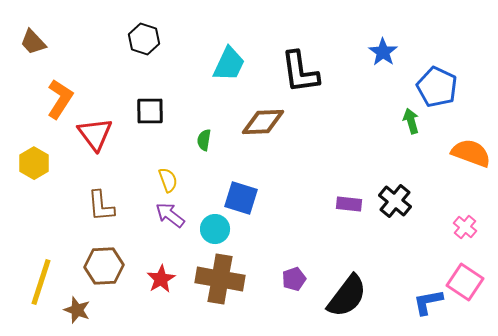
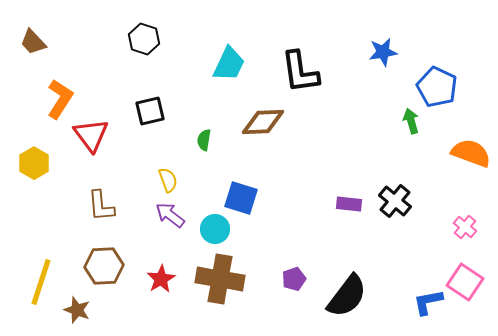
blue star: rotated 28 degrees clockwise
black square: rotated 12 degrees counterclockwise
red triangle: moved 4 px left, 1 px down
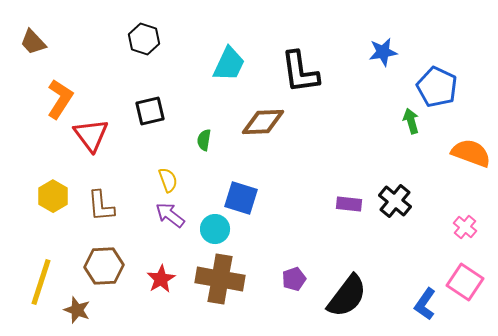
yellow hexagon: moved 19 px right, 33 px down
blue L-shape: moved 3 px left, 2 px down; rotated 44 degrees counterclockwise
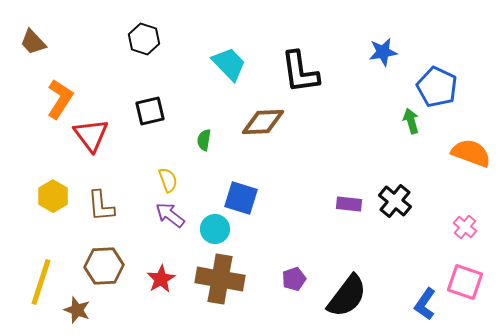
cyan trapezoid: rotated 69 degrees counterclockwise
pink square: rotated 15 degrees counterclockwise
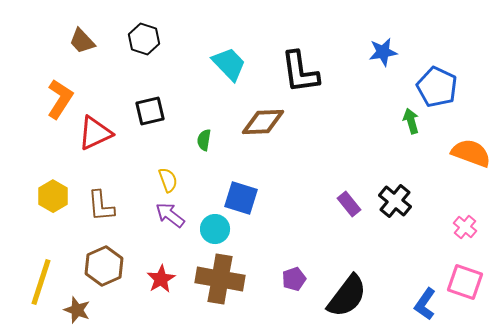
brown trapezoid: moved 49 px right, 1 px up
red triangle: moved 4 px right, 2 px up; rotated 42 degrees clockwise
purple rectangle: rotated 45 degrees clockwise
brown hexagon: rotated 21 degrees counterclockwise
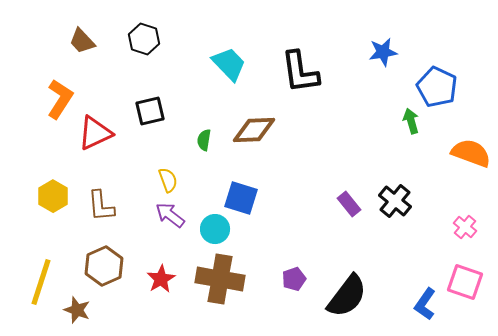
brown diamond: moved 9 px left, 8 px down
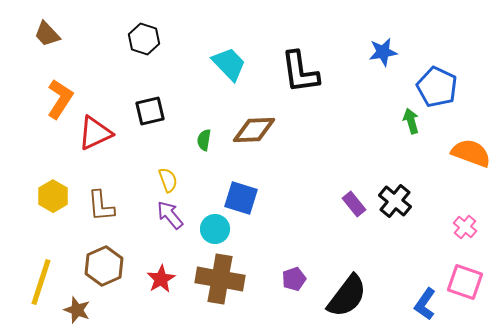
brown trapezoid: moved 35 px left, 7 px up
purple rectangle: moved 5 px right
purple arrow: rotated 12 degrees clockwise
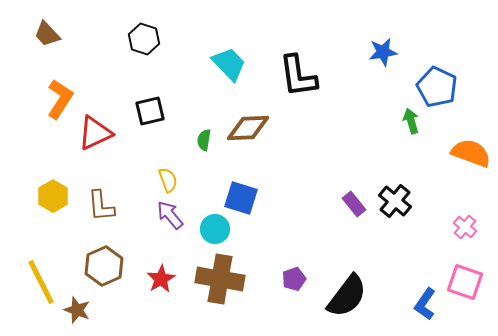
black L-shape: moved 2 px left, 4 px down
brown diamond: moved 6 px left, 2 px up
yellow line: rotated 45 degrees counterclockwise
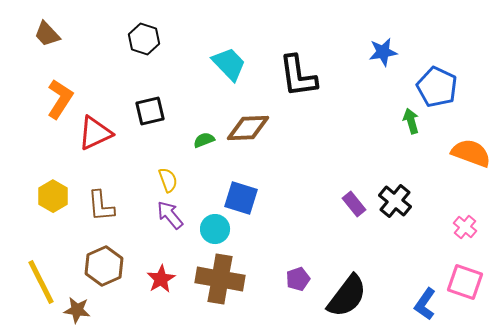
green semicircle: rotated 60 degrees clockwise
purple pentagon: moved 4 px right
brown star: rotated 12 degrees counterclockwise
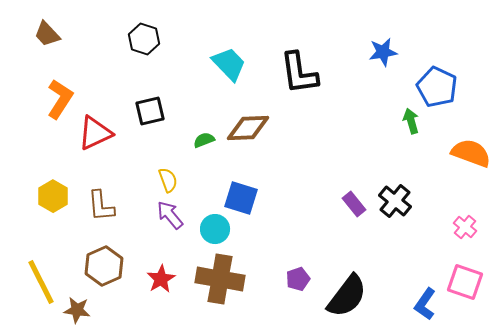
black L-shape: moved 1 px right, 3 px up
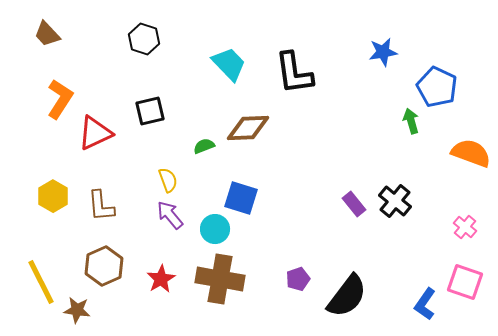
black L-shape: moved 5 px left
green semicircle: moved 6 px down
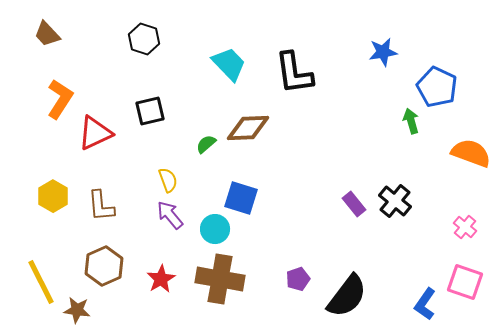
green semicircle: moved 2 px right, 2 px up; rotated 20 degrees counterclockwise
